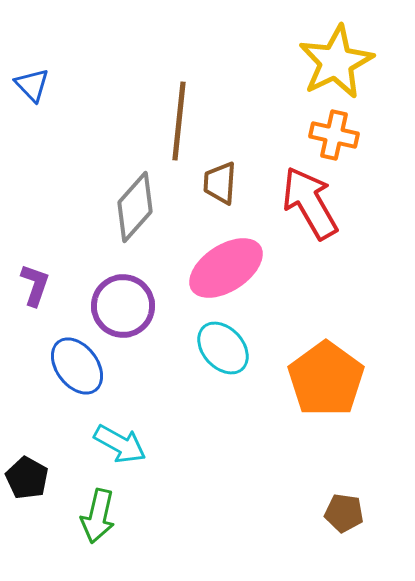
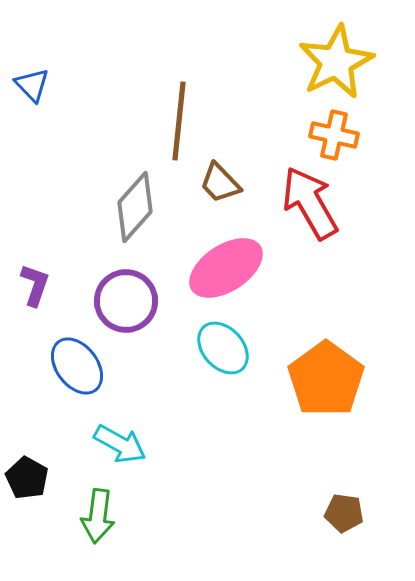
brown trapezoid: rotated 48 degrees counterclockwise
purple circle: moved 3 px right, 5 px up
green arrow: rotated 6 degrees counterclockwise
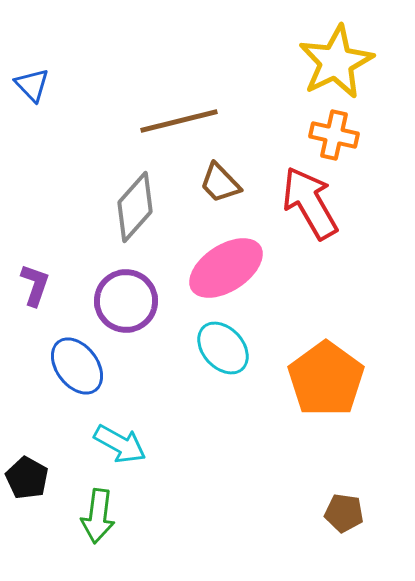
brown line: rotated 70 degrees clockwise
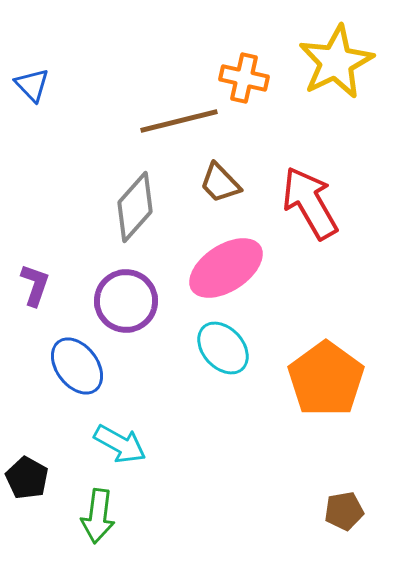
orange cross: moved 90 px left, 57 px up
brown pentagon: moved 2 px up; rotated 18 degrees counterclockwise
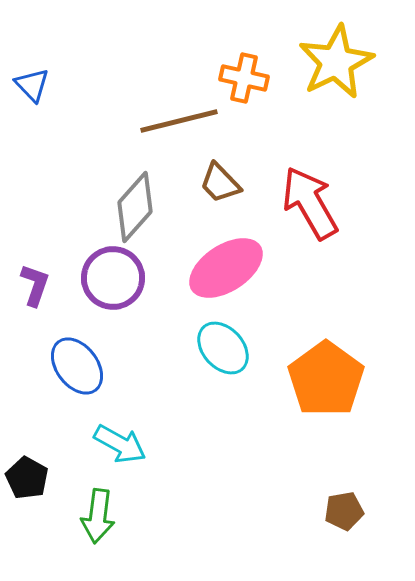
purple circle: moved 13 px left, 23 px up
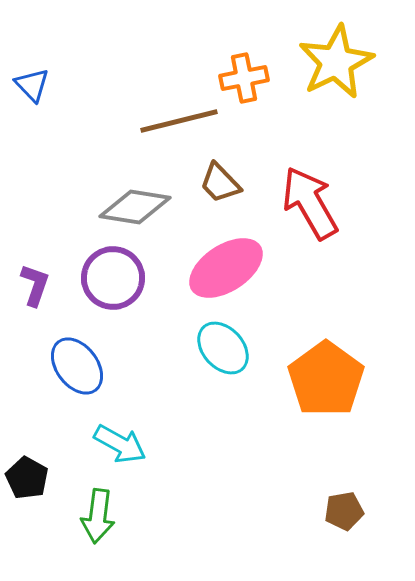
orange cross: rotated 24 degrees counterclockwise
gray diamond: rotated 58 degrees clockwise
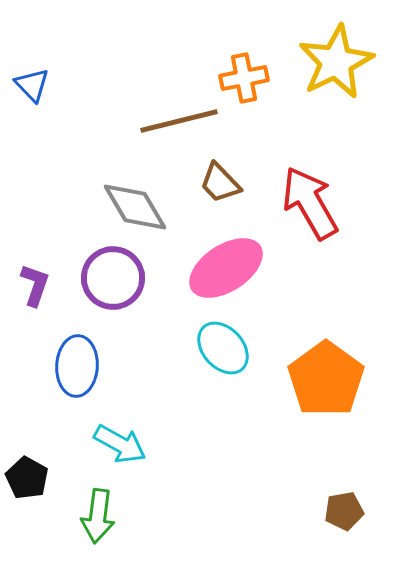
gray diamond: rotated 50 degrees clockwise
blue ellipse: rotated 40 degrees clockwise
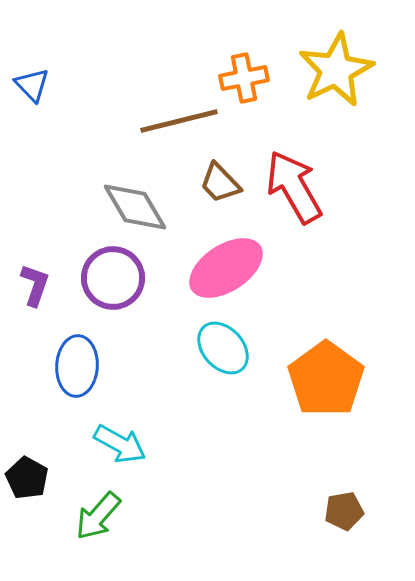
yellow star: moved 8 px down
red arrow: moved 16 px left, 16 px up
green arrow: rotated 34 degrees clockwise
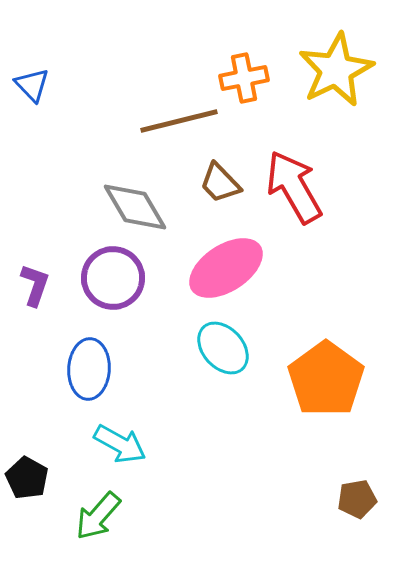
blue ellipse: moved 12 px right, 3 px down
brown pentagon: moved 13 px right, 12 px up
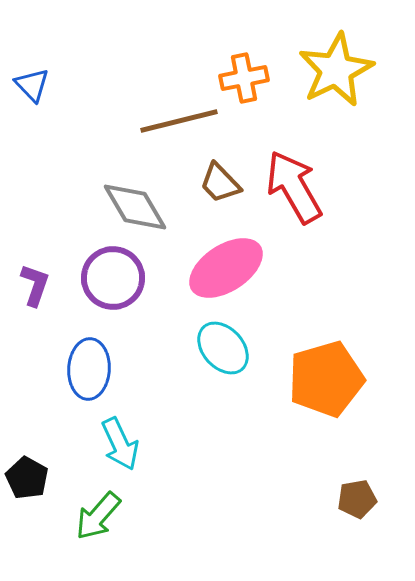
orange pentagon: rotated 20 degrees clockwise
cyan arrow: rotated 36 degrees clockwise
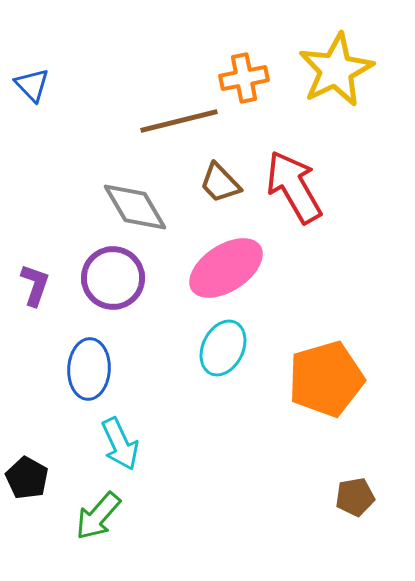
cyan ellipse: rotated 68 degrees clockwise
brown pentagon: moved 2 px left, 2 px up
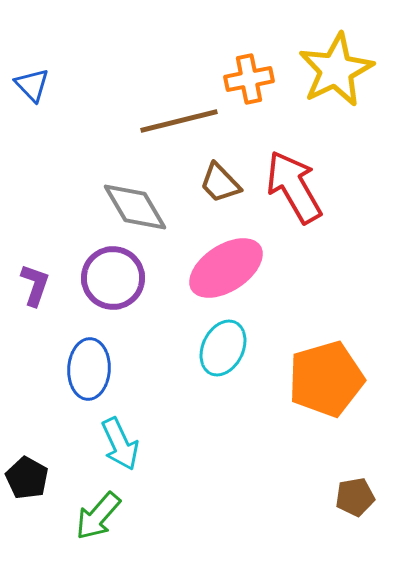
orange cross: moved 5 px right, 1 px down
